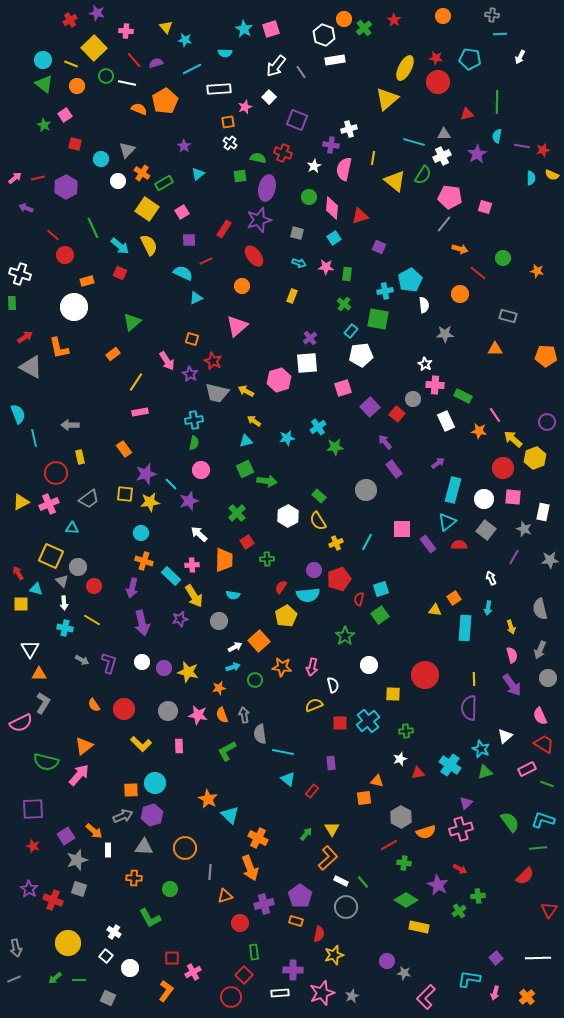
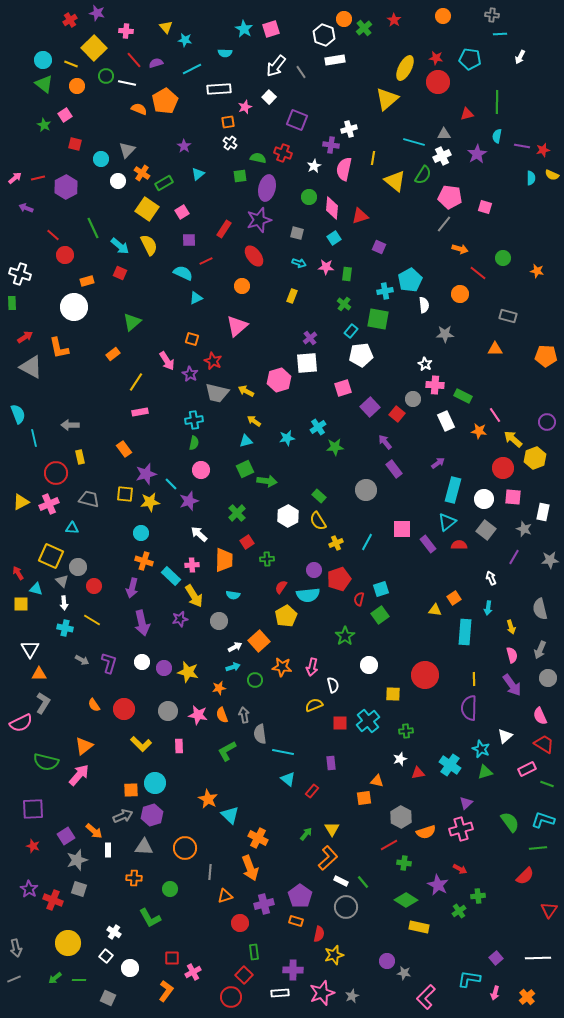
gray trapezoid at (89, 499): rotated 130 degrees counterclockwise
cyan rectangle at (465, 628): moved 4 px down
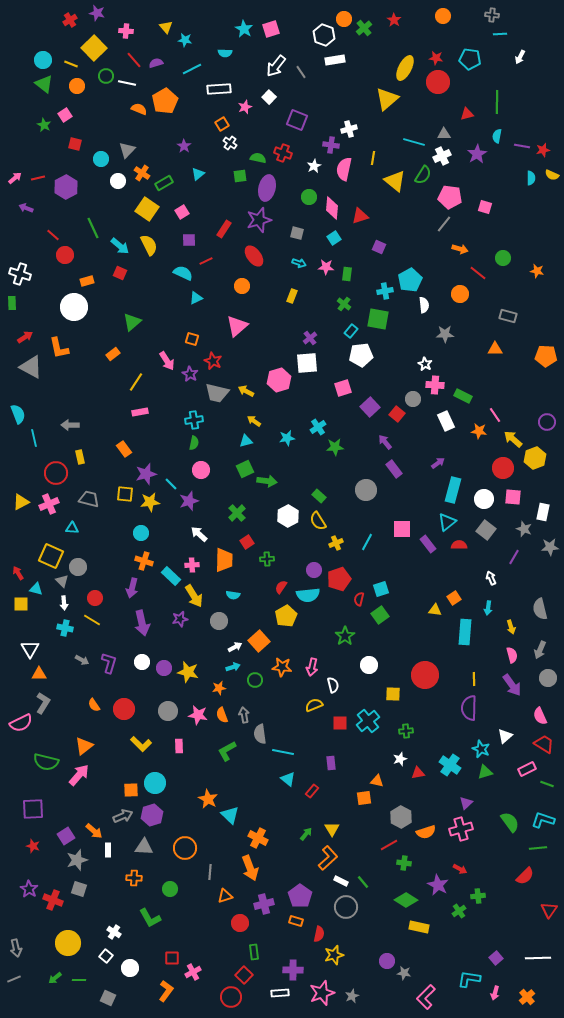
orange square at (228, 122): moved 6 px left, 2 px down; rotated 24 degrees counterclockwise
gray star at (550, 560): moved 13 px up
red circle at (94, 586): moved 1 px right, 12 px down
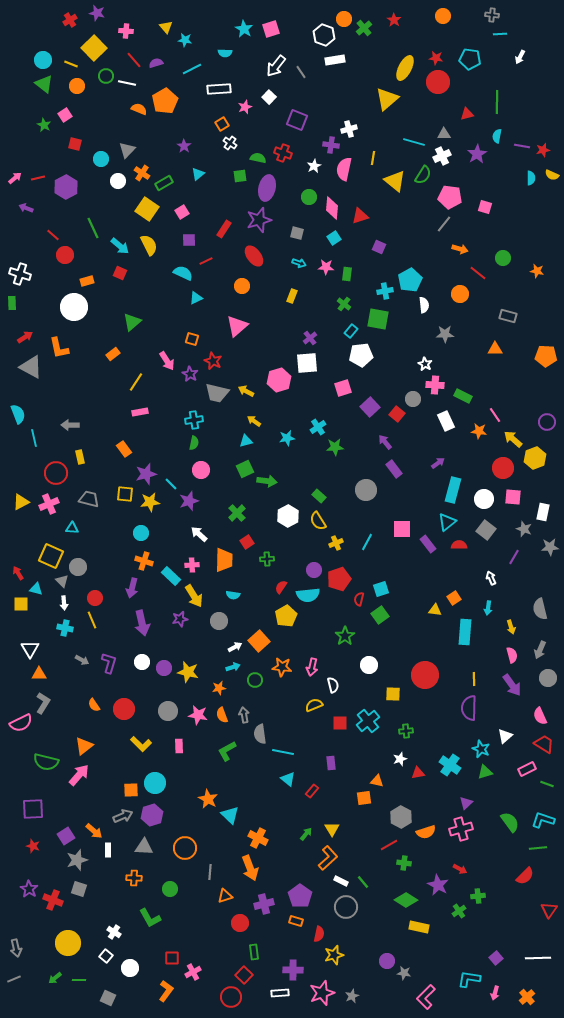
yellow line at (92, 620): rotated 36 degrees clockwise
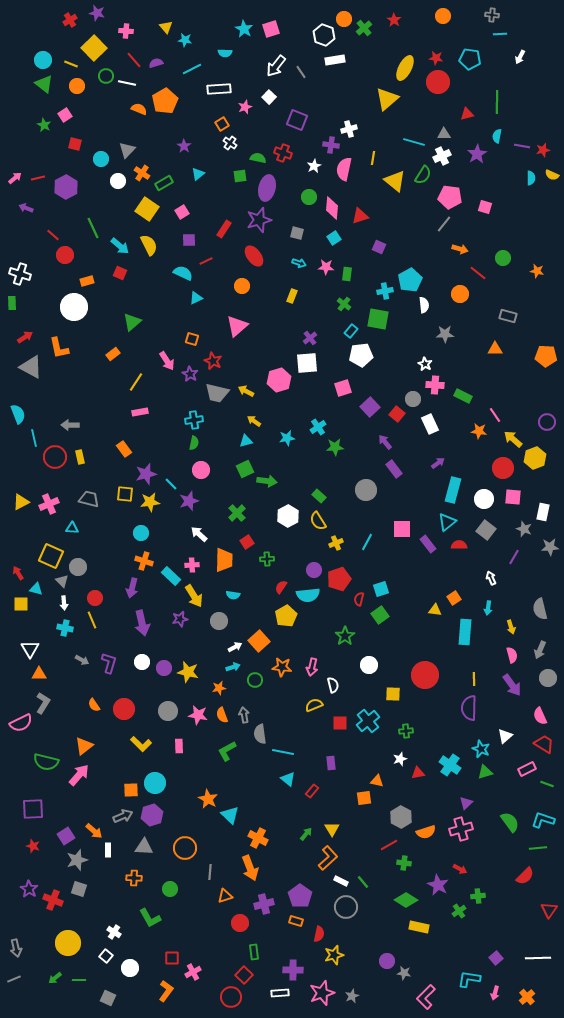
white rectangle at (446, 421): moved 16 px left, 3 px down
red circle at (56, 473): moved 1 px left, 16 px up
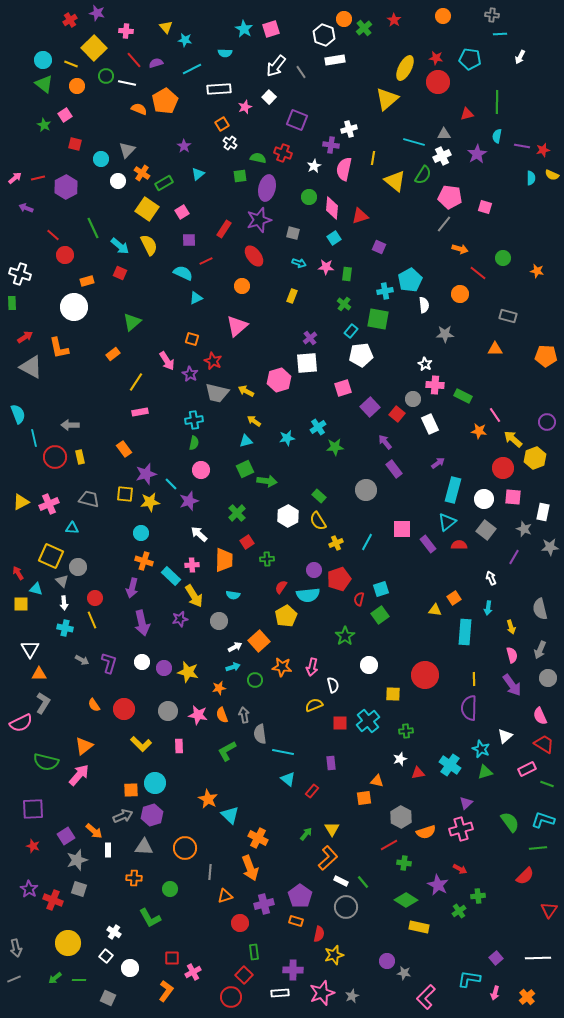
gray square at (297, 233): moved 4 px left
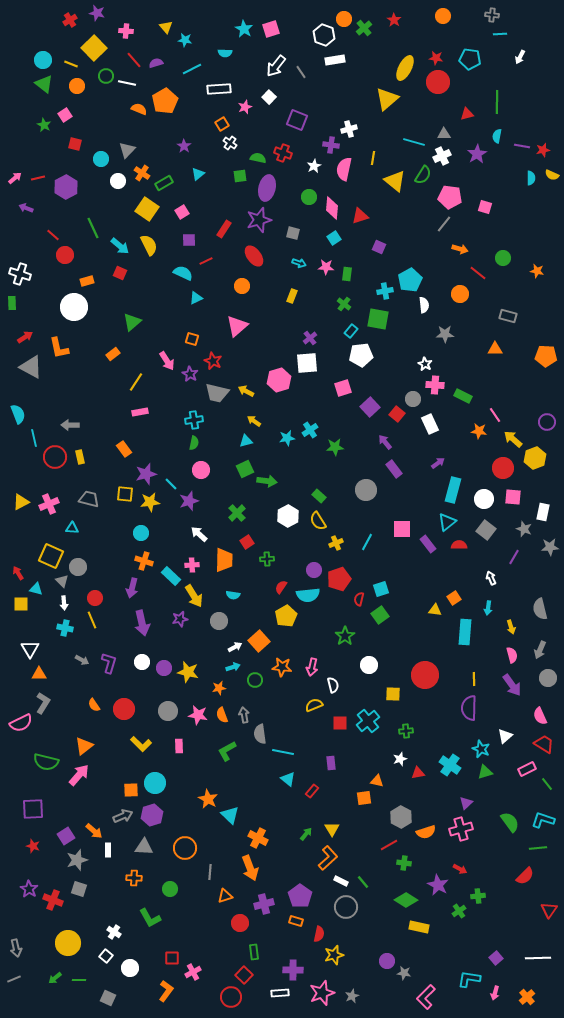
cyan cross at (318, 427): moved 8 px left, 3 px down
green line at (547, 784): rotated 32 degrees clockwise
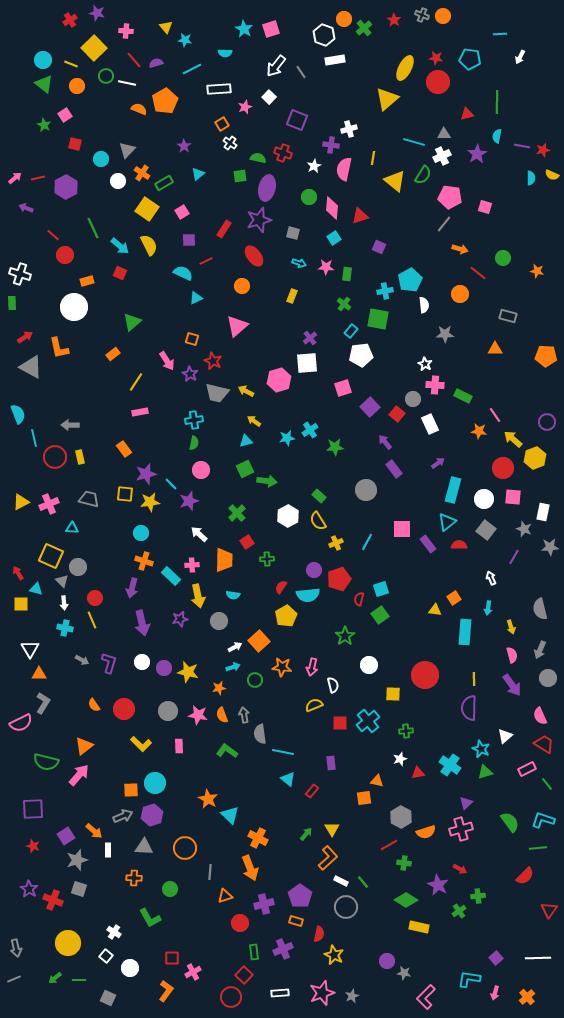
gray cross at (492, 15): moved 70 px left; rotated 16 degrees clockwise
yellow arrow at (194, 596): moved 4 px right; rotated 20 degrees clockwise
green L-shape at (227, 751): rotated 65 degrees clockwise
yellow star at (334, 955): rotated 30 degrees counterclockwise
purple cross at (293, 970): moved 10 px left, 21 px up; rotated 24 degrees counterclockwise
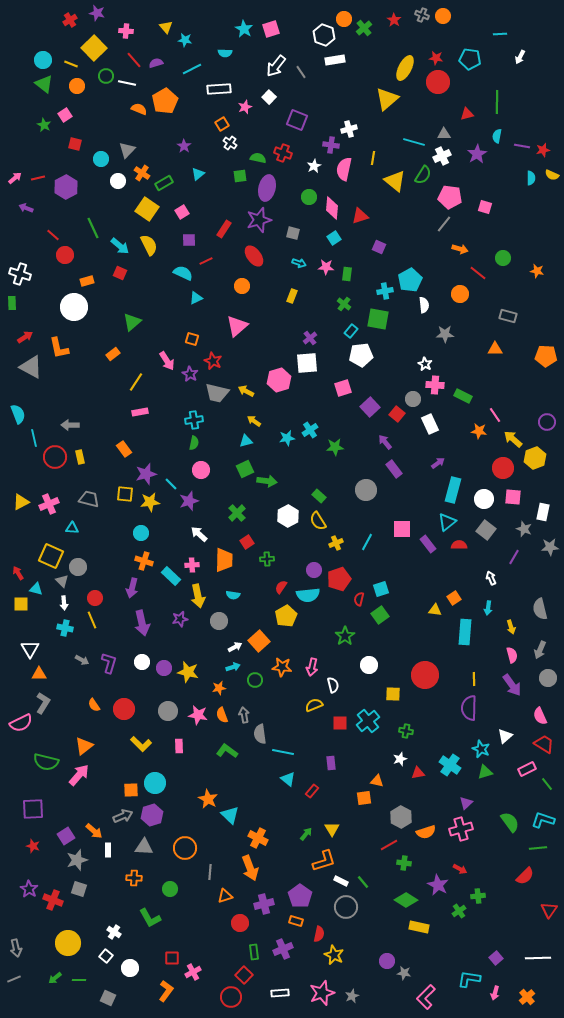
green cross at (406, 731): rotated 16 degrees clockwise
orange L-shape at (328, 858): moved 4 px left, 3 px down; rotated 25 degrees clockwise
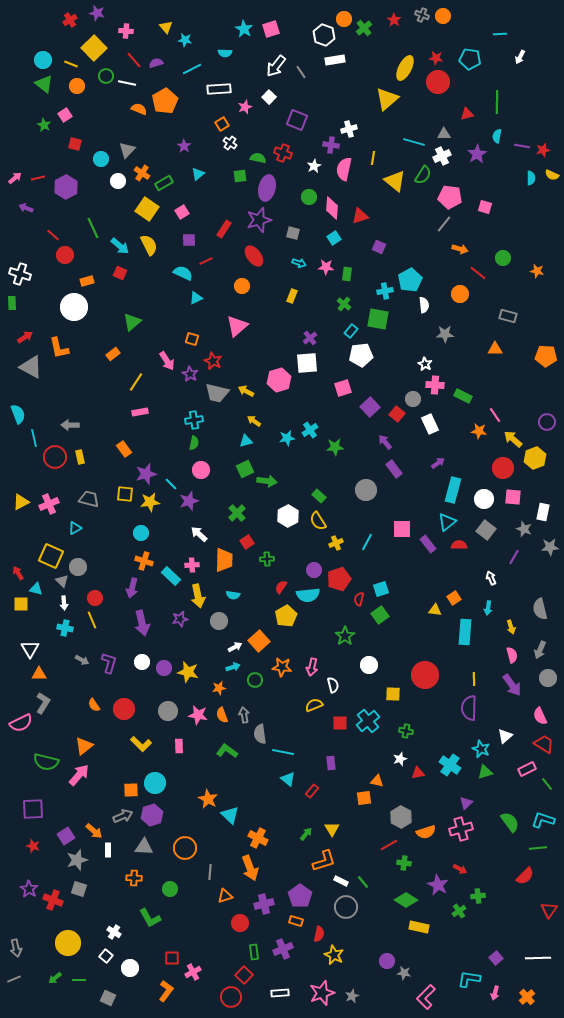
cyan triangle at (72, 528): moved 3 px right; rotated 32 degrees counterclockwise
